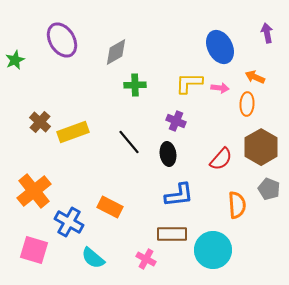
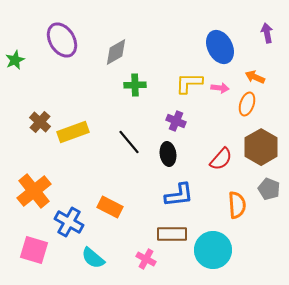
orange ellipse: rotated 15 degrees clockwise
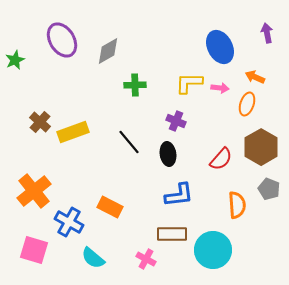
gray diamond: moved 8 px left, 1 px up
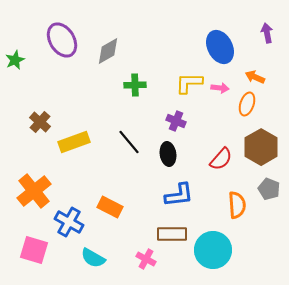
yellow rectangle: moved 1 px right, 10 px down
cyan semicircle: rotated 10 degrees counterclockwise
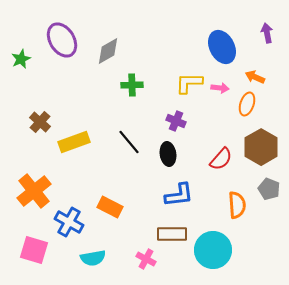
blue ellipse: moved 2 px right
green star: moved 6 px right, 1 px up
green cross: moved 3 px left
cyan semicircle: rotated 40 degrees counterclockwise
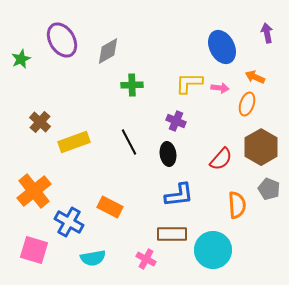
black line: rotated 12 degrees clockwise
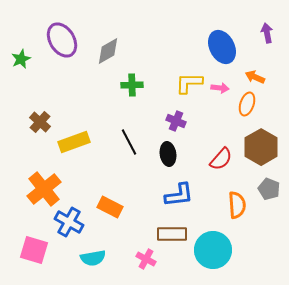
orange cross: moved 10 px right, 2 px up
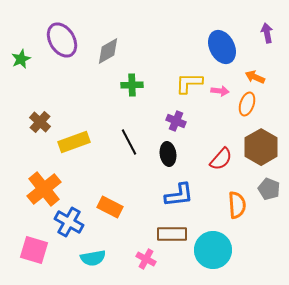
pink arrow: moved 3 px down
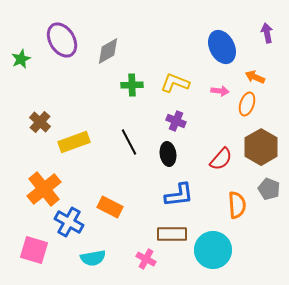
yellow L-shape: moved 14 px left; rotated 20 degrees clockwise
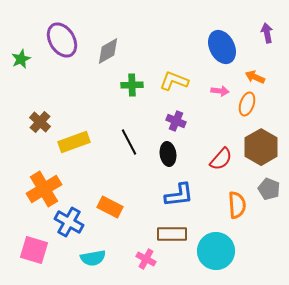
yellow L-shape: moved 1 px left, 2 px up
orange cross: rotated 8 degrees clockwise
cyan circle: moved 3 px right, 1 px down
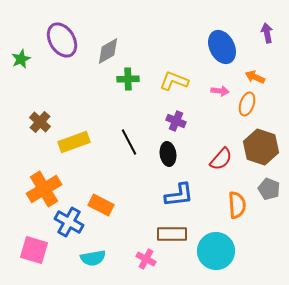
green cross: moved 4 px left, 6 px up
brown hexagon: rotated 12 degrees counterclockwise
orange rectangle: moved 9 px left, 2 px up
